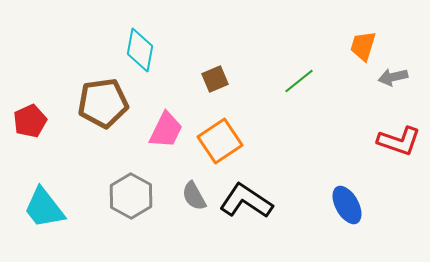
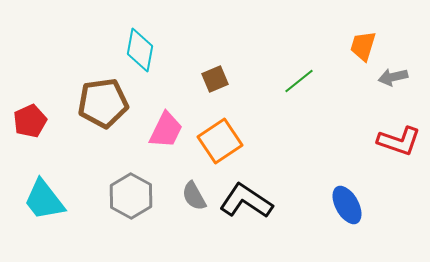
cyan trapezoid: moved 8 px up
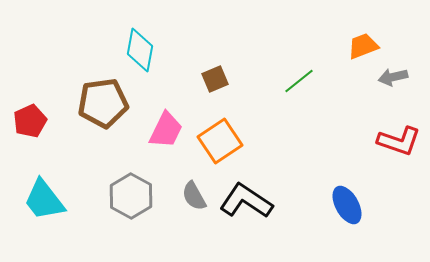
orange trapezoid: rotated 52 degrees clockwise
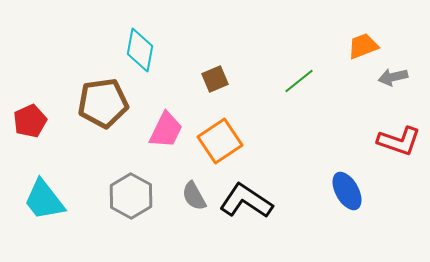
blue ellipse: moved 14 px up
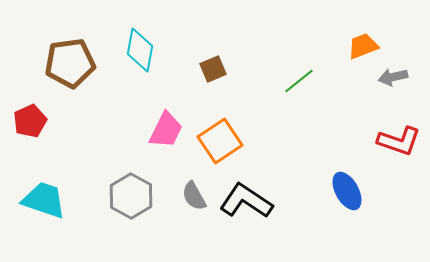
brown square: moved 2 px left, 10 px up
brown pentagon: moved 33 px left, 40 px up
cyan trapezoid: rotated 147 degrees clockwise
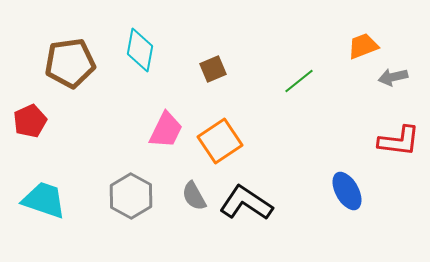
red L-shape: rotated 12 degrees counterclockwise
black L-shape: moved 2 px down
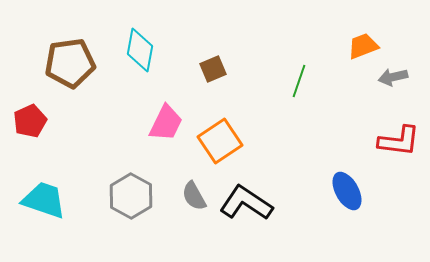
green line: rotated 32 degrees counterclockwise
pink trapezoid: moved 7 px up
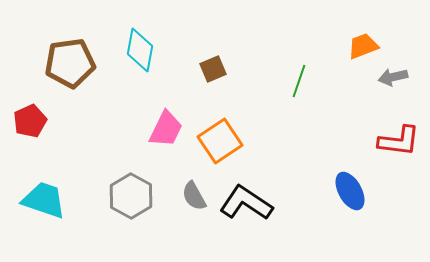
pink trapezoid: moved 6 px down
blue ellipse: moved 3 px right
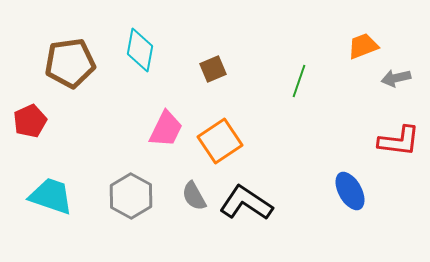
gray arrow: moved 3 px right, 1 px down
cyan trapezoid: moved 7 px right, 4 px up
